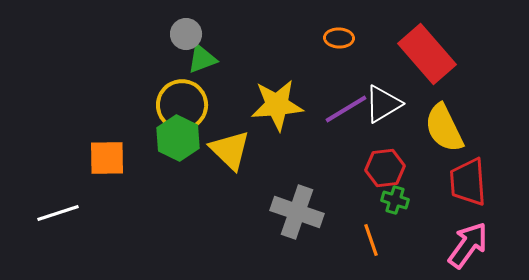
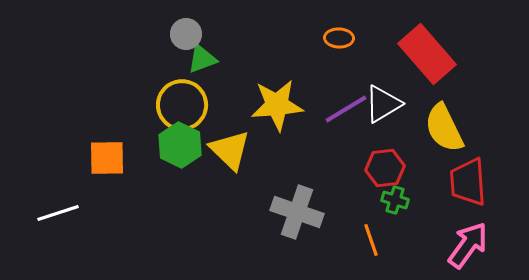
green hexagon: moved 2 px right, 7 px down
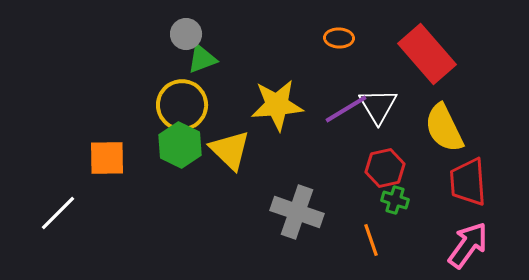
white triangle: moved 5 px left, 2 px down; rotated 30 degrees counterclockwise
red hexagon: rotated 6 degrees counterclockwise
white line: rotated 27 degrees counterclockwise
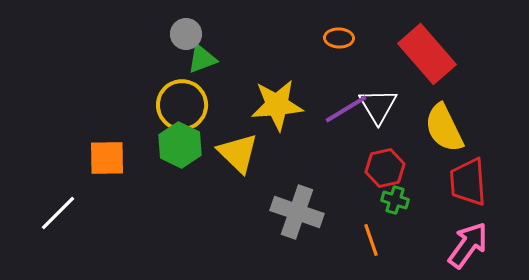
yellow triangle: moved 8 px right, 3 px down
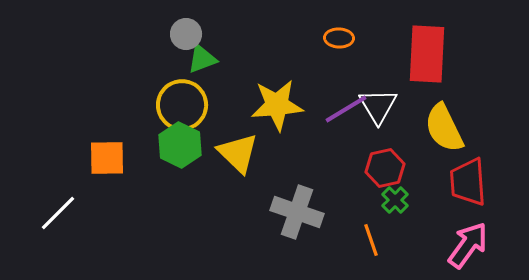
red rectangle: rotated 44 degrees clockwise
green cross: rotated 28 degrees clockwise
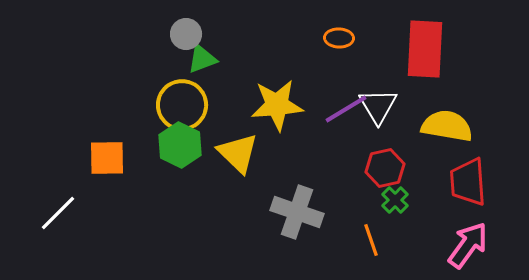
red rectangle: moved 2 px left, 5 px up
yellow semicircle: moved 3 px right, 2 px up; rotated 126 degrees clockwise
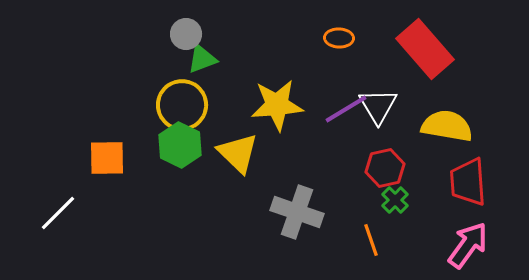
red rectangle: rotated 44 degrees counterclockwise
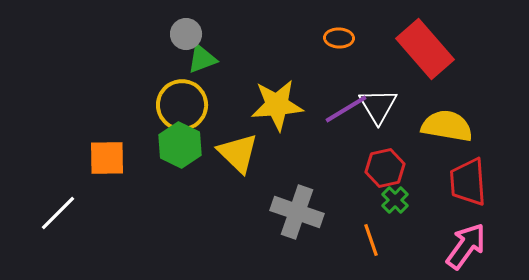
pink arrow: moved 2 px left, 1 px down
